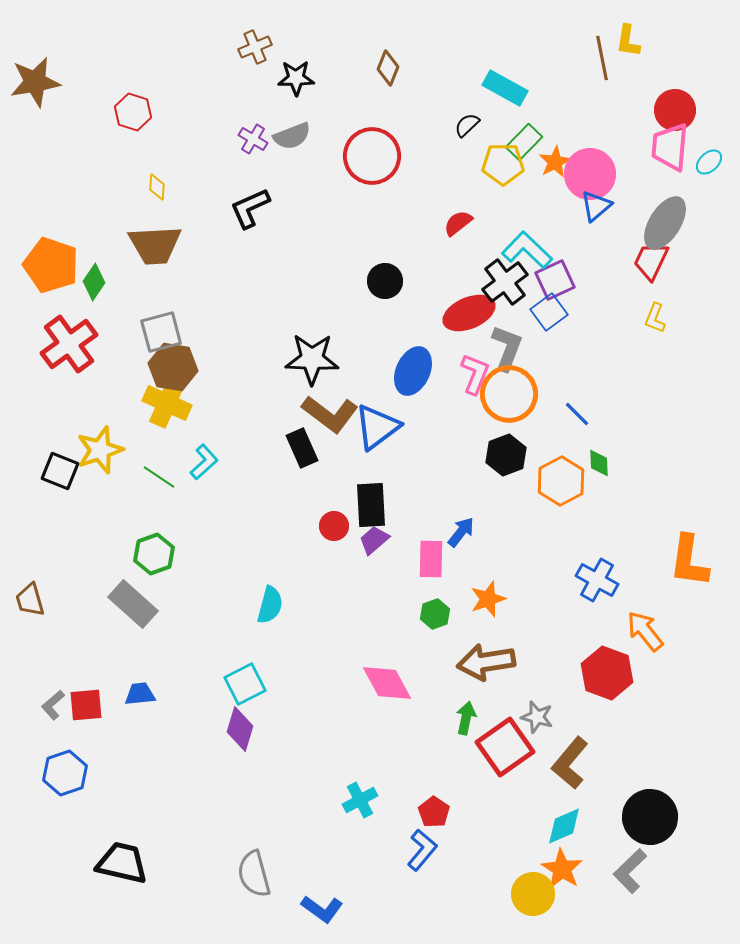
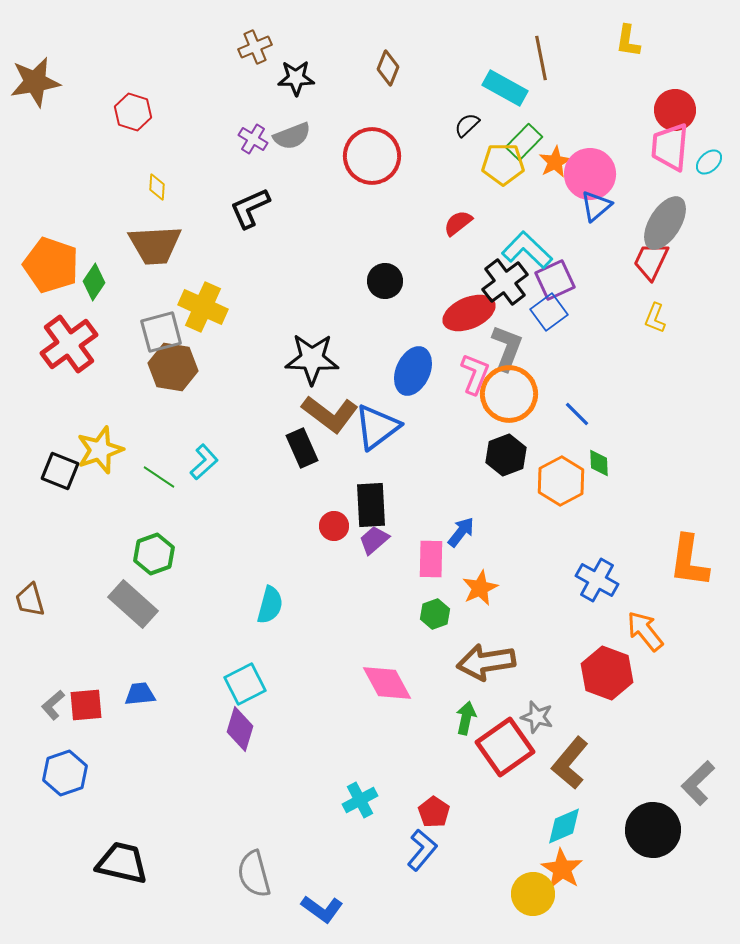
brown line at (602, 58): moved 61 px left
yellow cross at (167, 403): moved 36 px right, 96 px up
orange star at (488, 599): moved 8 px left, 11 px up; rotated 6 degrees counterclockwise
black circle at (650, 817): moved 3 px right, 13 px down
gray L-shape at (630, 871): moved 68 px right, 88 px up
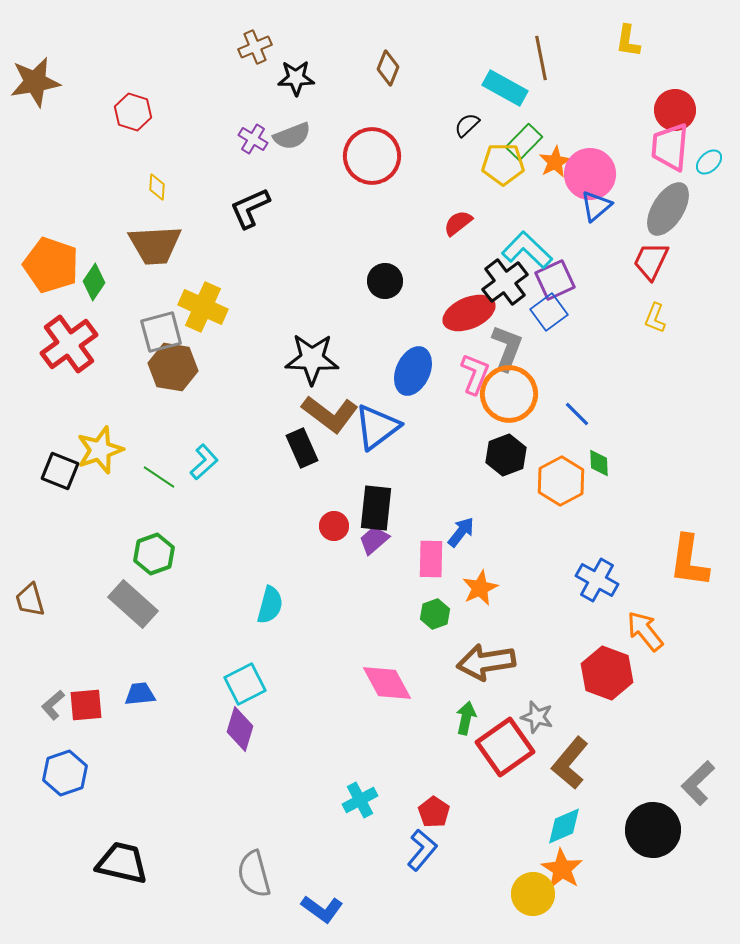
gray ellipse at (665, 223): moved 3 px right, 14 px up
black rectangle at (371, 505): moved 5 px right, 3 px down; rotated 9 degrees clockwise
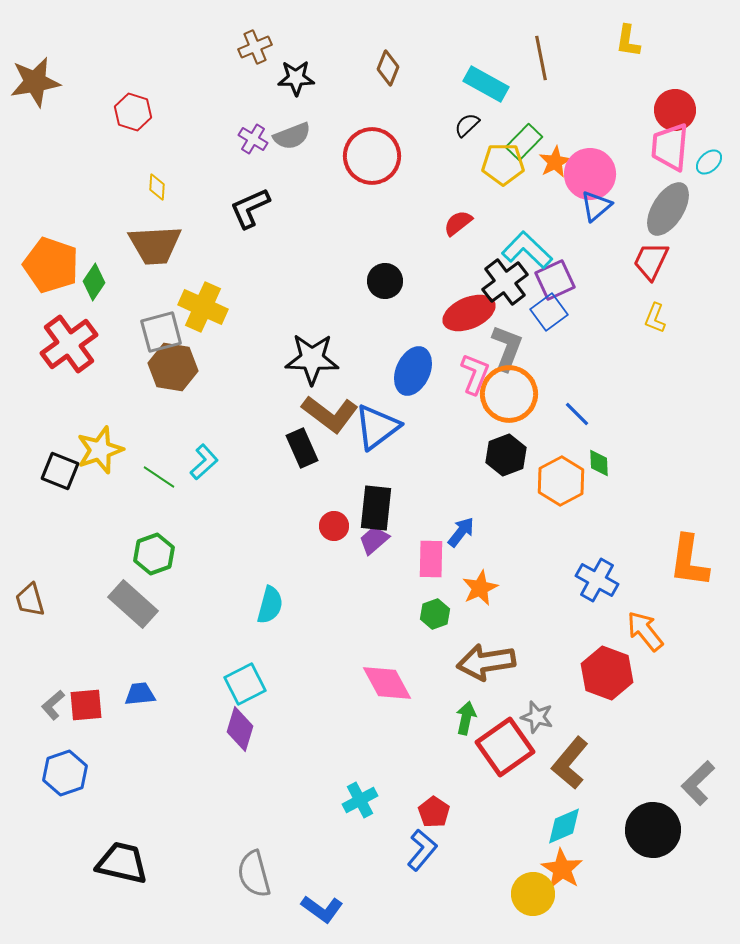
cyan rectangle at (505, 88): moved 19 px left, 4 px up
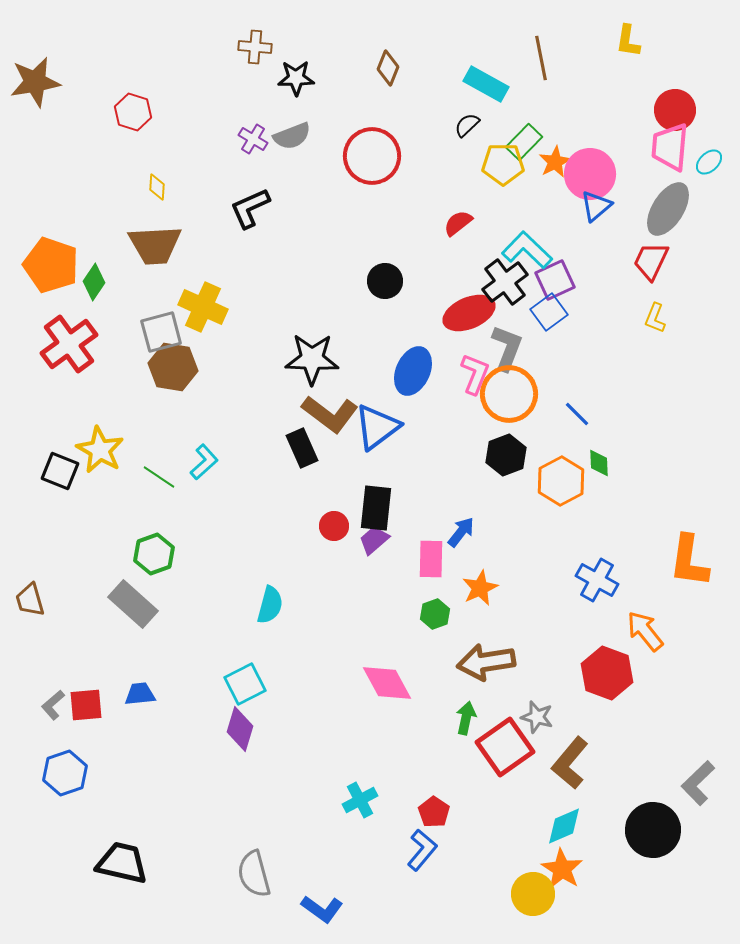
brown cross at (255, 47): rotated 28 degrees clockwise
yellow star at (100, 450): rotated 24 degrees counterclockwise
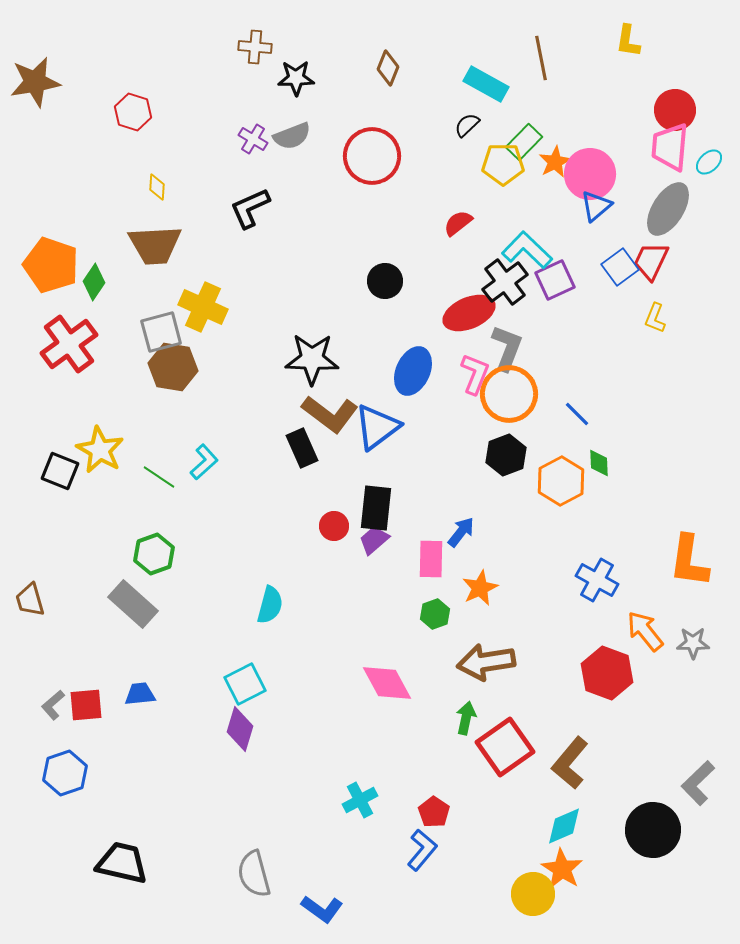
blue square at (549, 312): moved 71 px right, 45 px up
gray star at (537, 717): moved 156 px right, 74 px up; rotated 16 degrees counterclockwise
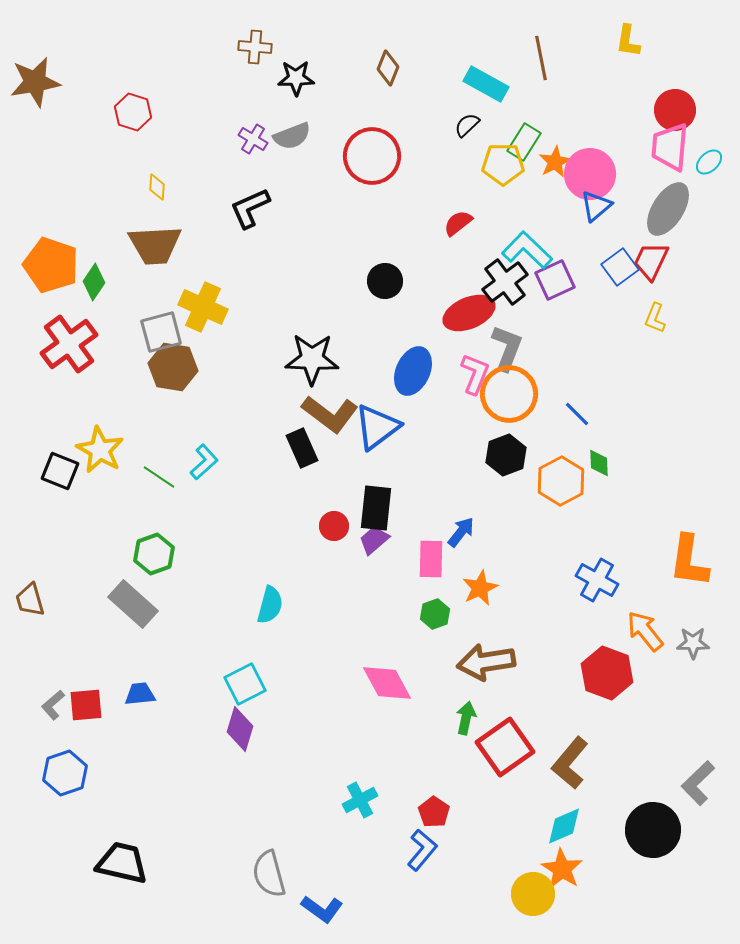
green rectangle at (524, 142): rotated 12 degrees counterclockwise
gray semicircle at (254, 874): moved 15 px right
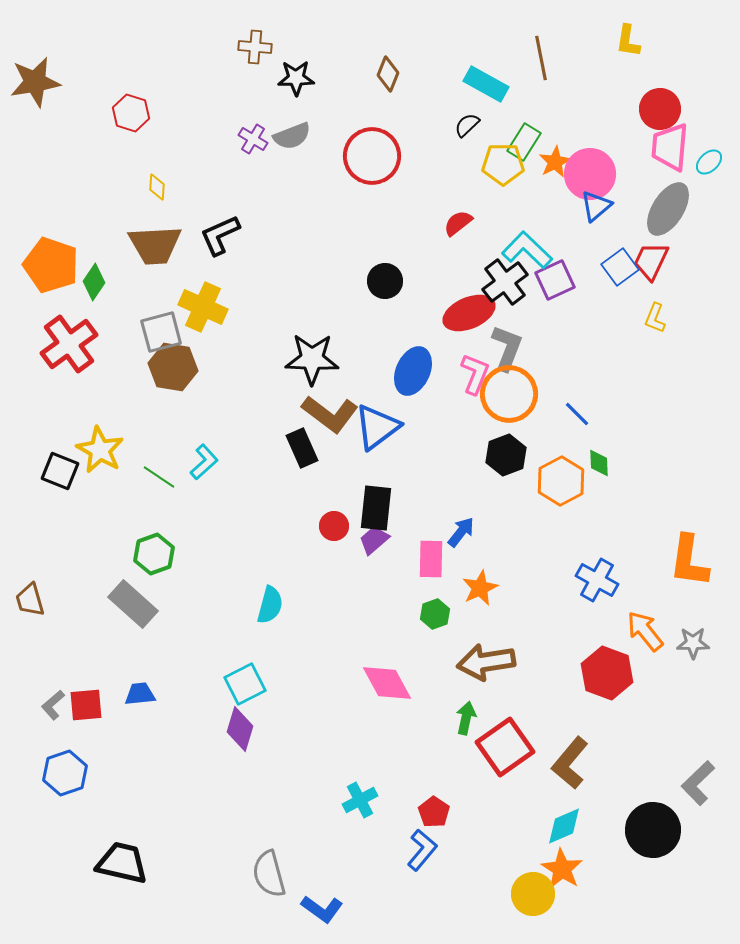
brown diamond at (388, 68): moved 6 px down
red circle at (675, 110): moved 15 px left, 1 px up
red hexagon at (133, 112): moved 2 px left, 1 px down
black L-shape at (250, 208): moved 30 px left, 27 px down
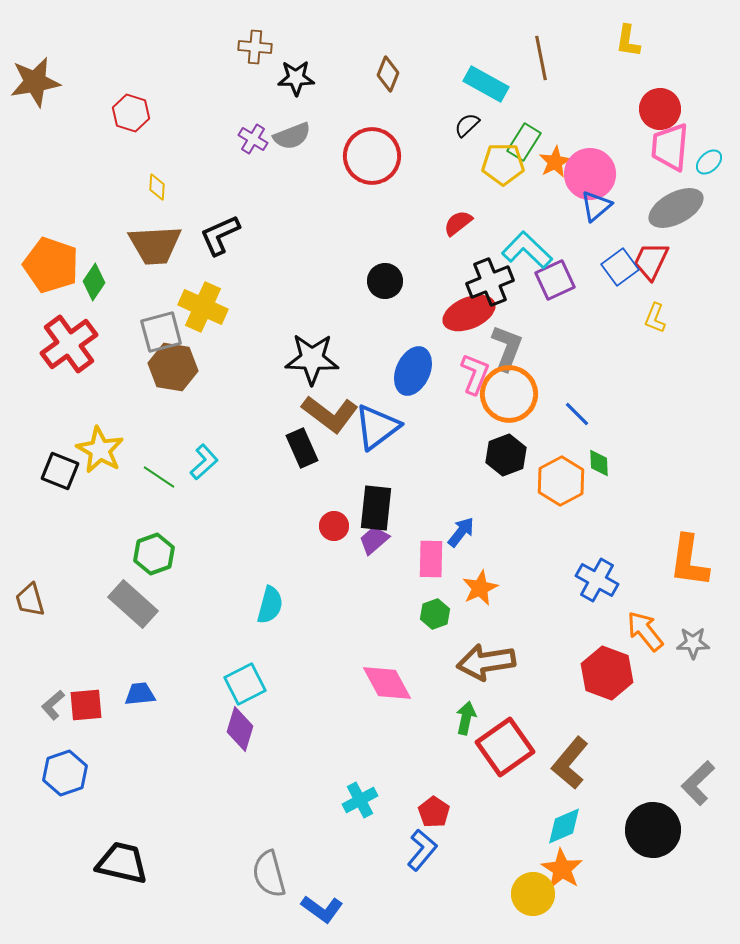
gray ellipse at (668, 209): moved 8 px right, 1 px up; rotated 30 degrees clockwise
black cross at (505, 282): moved 15 px left; rotated 15 degrees clockwise
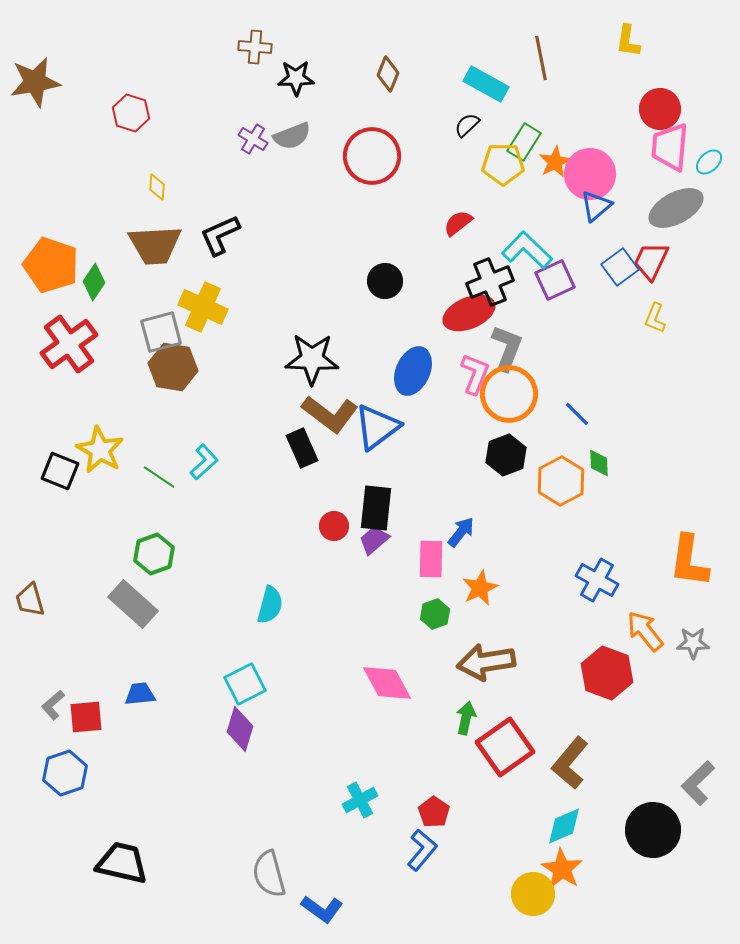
red square at (86, 705): moved 12 px down
